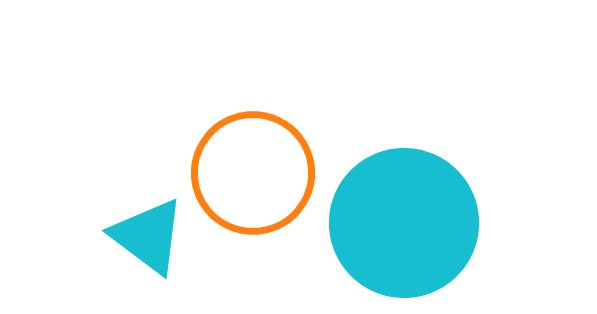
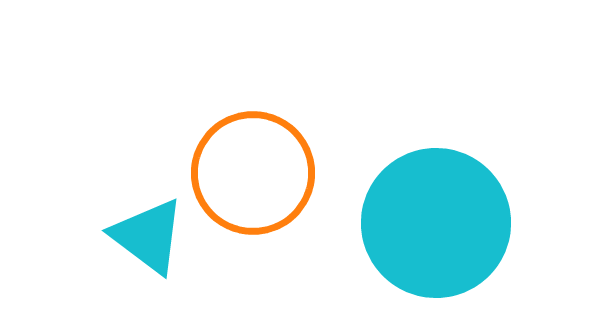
cyan circle: moved 32 px right
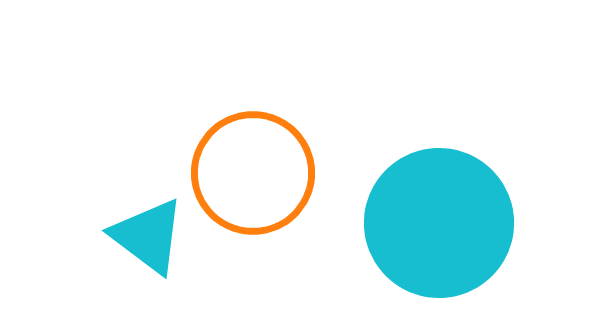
cyan circle: moved 3 px right
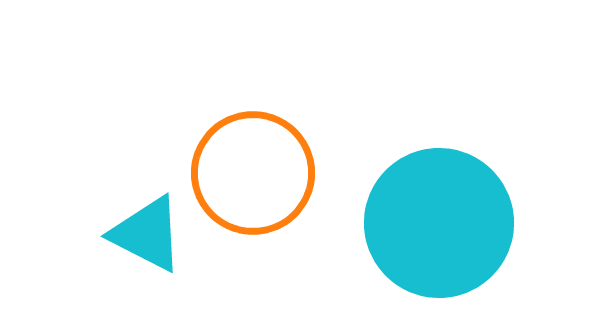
cyan triangle: moved 1 px left, 2 px up; rotated 10 degrees counterclockwise
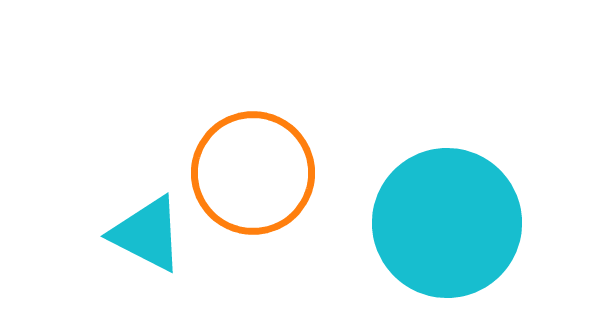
cyan circle: moved 8 px right
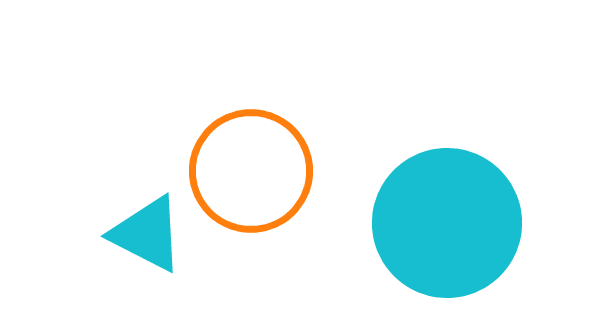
orange circle: moved 2 px left, 2 px up
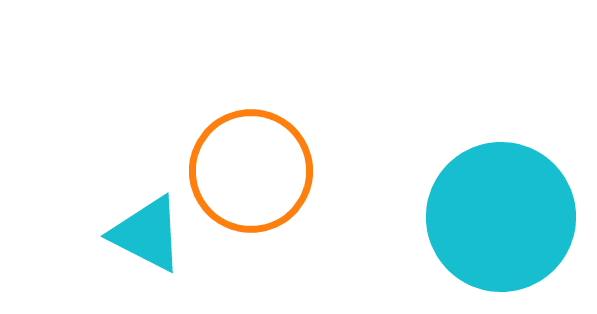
cyan circle: moved 54 px right, 6 px up
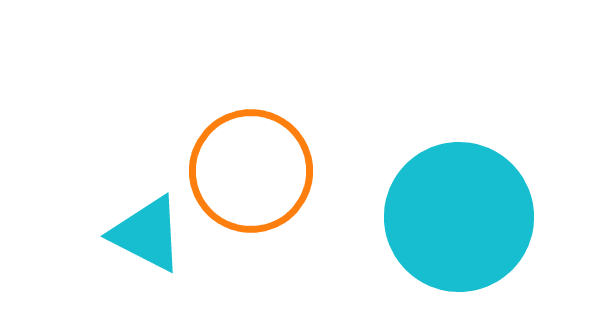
cyan circle: moved 42 px left
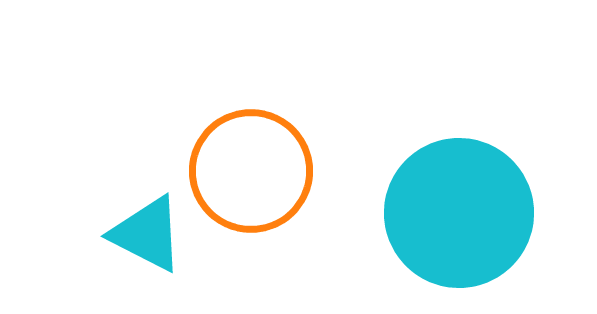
cyan circle: moved 4 px up
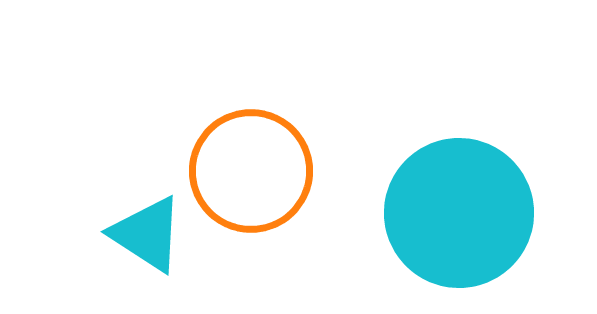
cyan triangle: rotated 6 degrees clockwise
